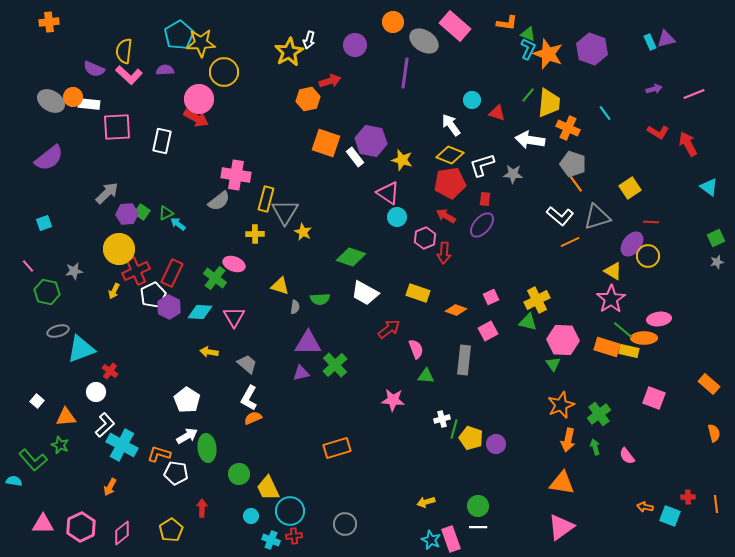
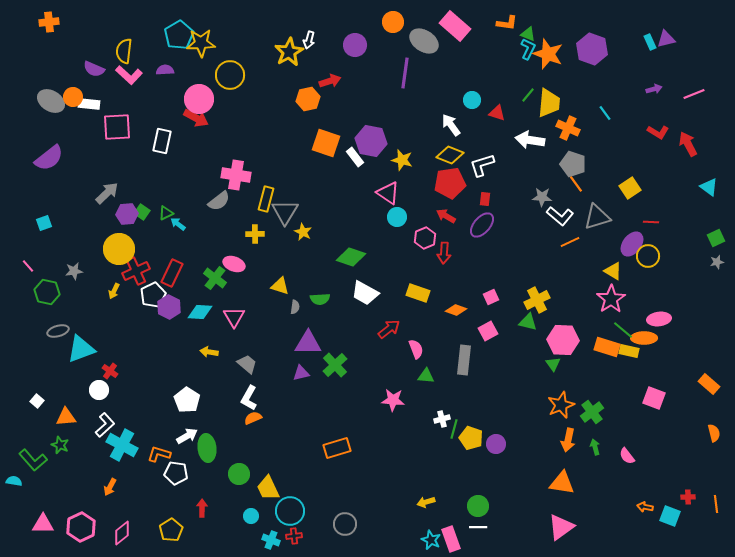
yellow circle at (224, 72): moved 6 px right, 3 px down
gray star at (513, 174): moved 29 px right, 23 px down
white circle at (96, 392): moved 3 px right, 2 px up
green cross at (599, 414): moved 7 px left, 2 px up
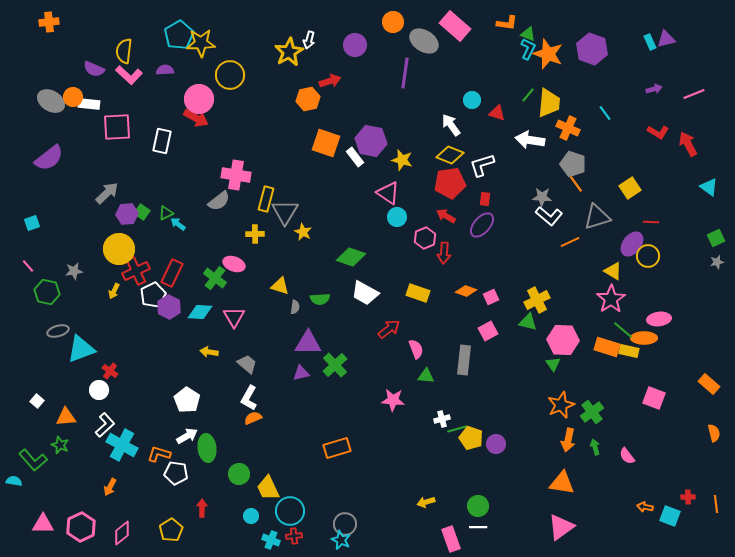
white L-shape at (560, 216): moved 11 px left
cyan square at (44, 223): moved 12 px left
orange diamond at (456, 310): moved 10 px right, 19 px up
green line at (454, 429): moved 3 px right; rotated 60 degrees clockwise
cyan star at (431, 540): moved 90 px left
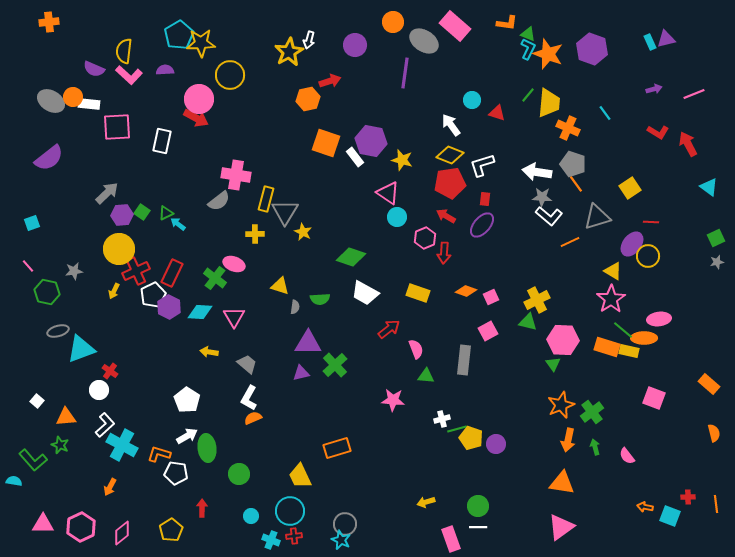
white arrow at (530, 140): moved 7 px right, 32 px down
purple hexagon at (127, 214): moved 5 px left, 1 px down
yellow trapezoid at (268, 488): moved 32 px right, 12 px up
